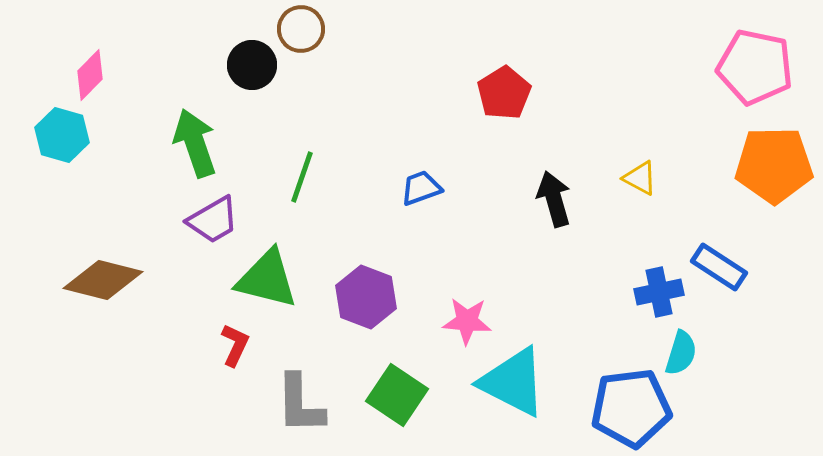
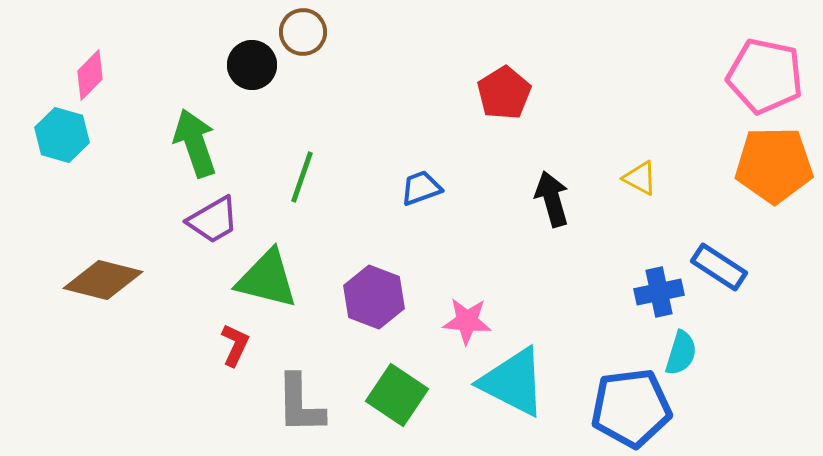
brown circle: moved 2 px right, 3 px down
pink pentagon: moved 10 px right, 9 px down
black arrow: moved 2 px left
purple hexagon: moved 8 px right
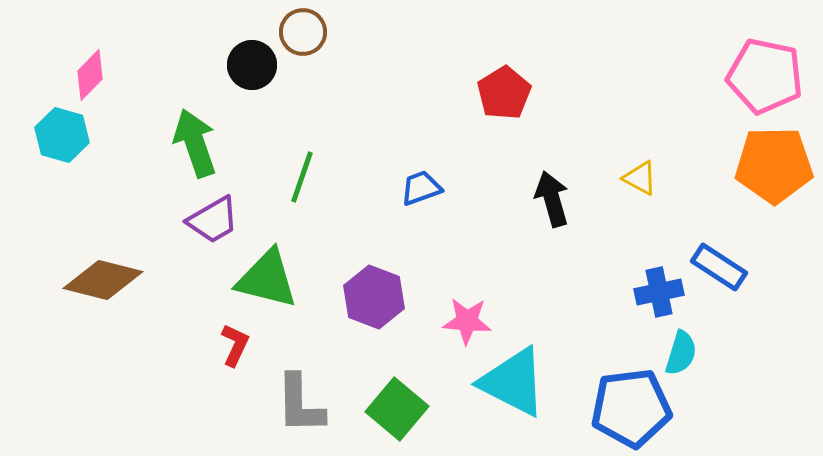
green square: moved 14 px down; rotated 6 degrees clockwise
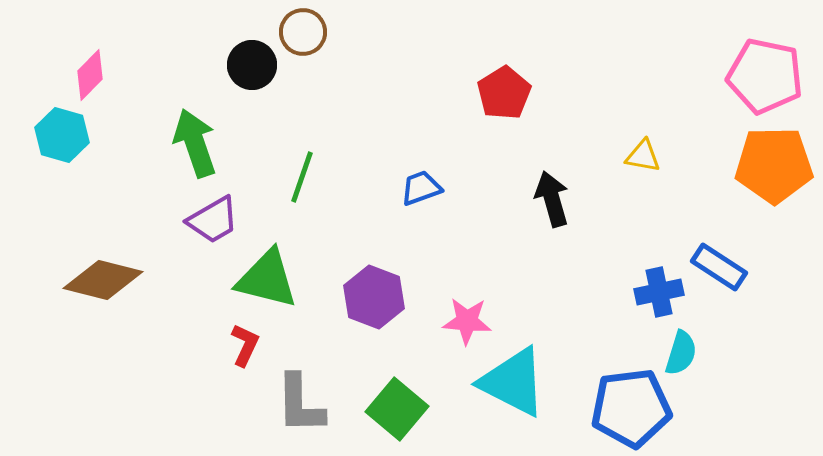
yellow triangle: moved 3 px right, 22 px up; rotated 18 degrees counterclockwise
red L-shape: moved 10 px right
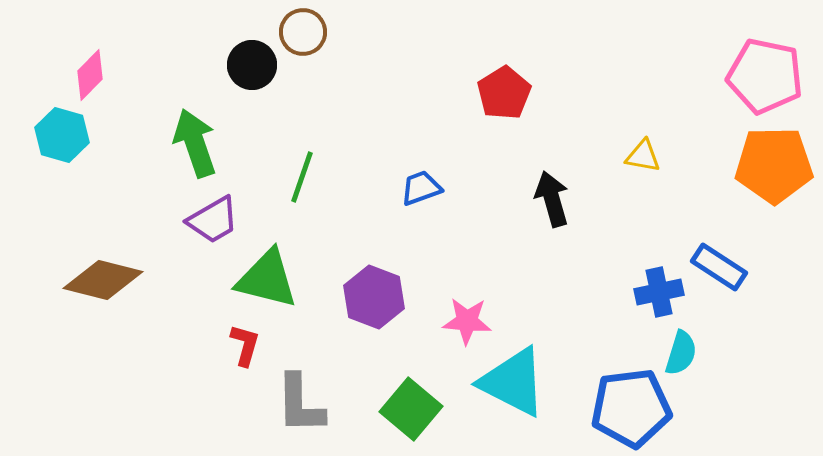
red L-shape: rotated 9 degrees counterclockwise
green square: moved 14 px right
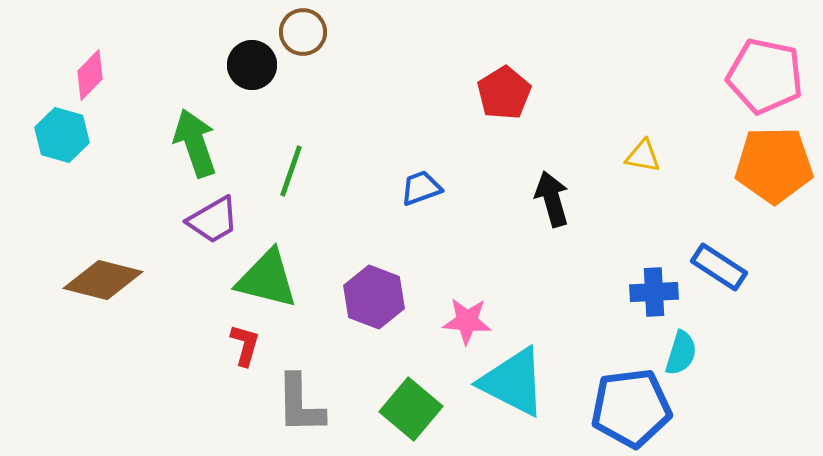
green line: moved 11 px left, 6 px up
blue cross: moved 5 px left; rotated 9 degrees clockwise
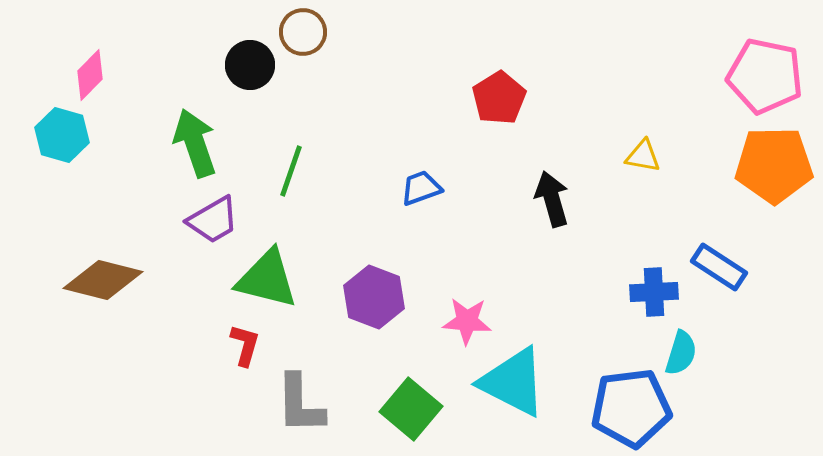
black circle: moved 2 px left
red pentagon: moved 5 px left, 5 px down
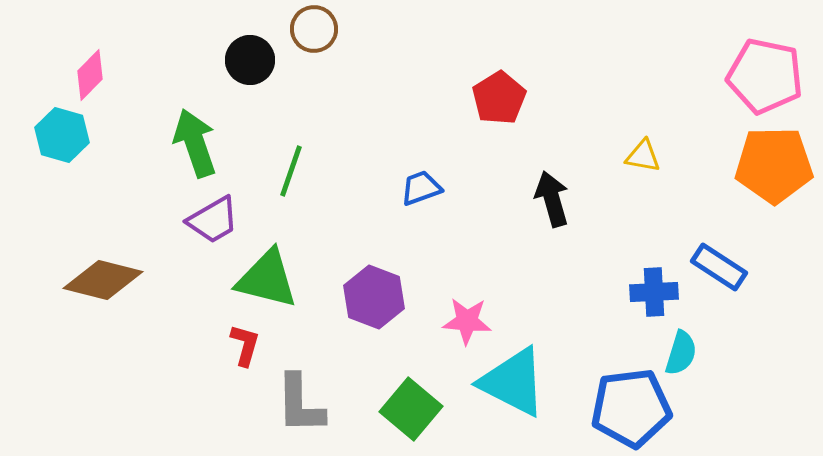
brown circle: moved 11 px right, 3 px up
black circle: moved 5 px up
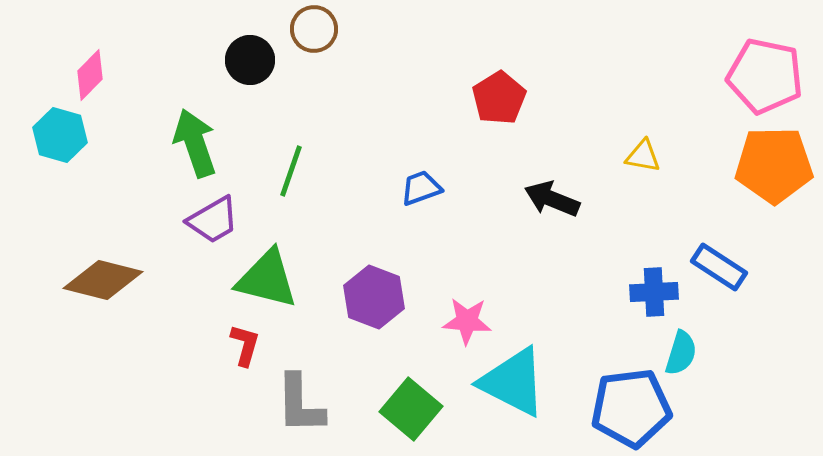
cyan hexagon: moved 2 px left
black arrow: rotated 52 degrees counterclockwise
